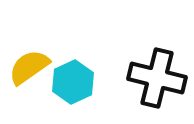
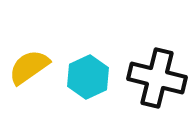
cyan hexagon: moved 15 px right, 5 px up
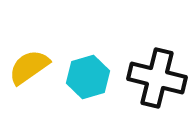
cyan hexagon: rotated 9 degrees clockwise
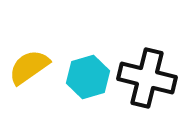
black cross: moved 10 px left
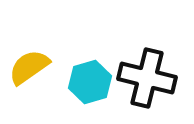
cyan hexagon: moved 2 px right, 5 px down
